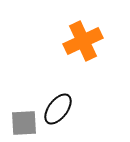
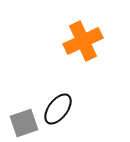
gray square: rotated 16 degrees counterclockwise
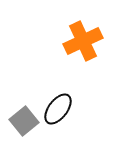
gray square: moved 2 px up; rotated 20 degrees counterclockwise
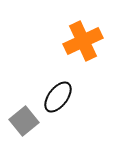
black ellipse: moved 12 px up
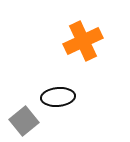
black ellipse: rotated 48 degrees clockwise
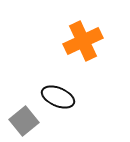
black ellipse: rotated 28 degrees clockwise
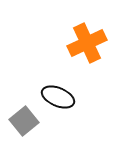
orange cross: moved 4 px right, 2 px down
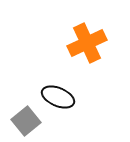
gray square: moved 2 px right
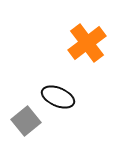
orange cross: rotated 12 degrees counterclockwise
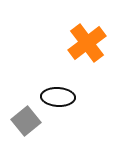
black ellipse: rotated 20 degrees counterclockwise
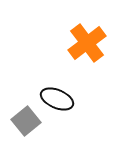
black ellipse: moved 1 px left, 2 px down; rotated 20 degrees clockwise
